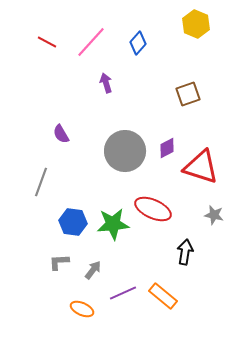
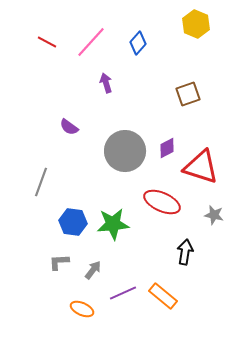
purple semicircle: moved 8 px right, 7 px up; rotated 24 degrees counterclockwise
red ellipse: moved 9 px right, 7 px up
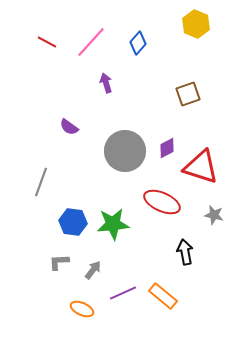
black arrow: rotated 20 degrees counterclockwise
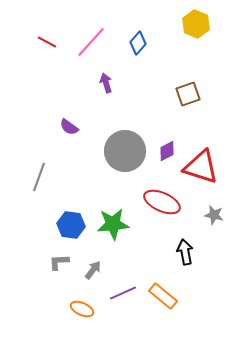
purple diamond: moved 3 px down
gray line: moved 2 px left, 5 px up
blue hexagon: moved 2 px left, 3 px down
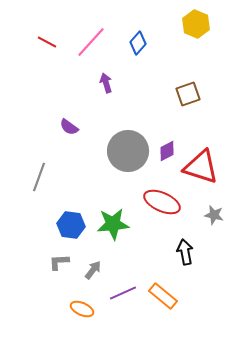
gray circle: moved 3 px right
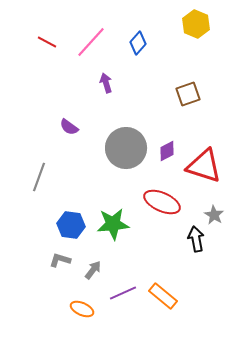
gray circle: moved 2 px left, 3 px up
red triangle: moved 3 px right, 1 px up
gray star: rotated 18 degrees clockwise
black arrow: moved 11 px right, 13 px up
gray L-shape: moved 1 px right, 2 px up; rotated 20 degrees clockwise
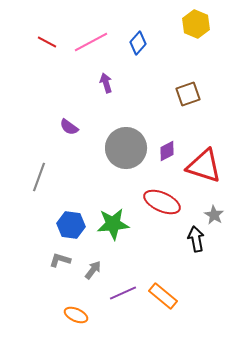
pink line: rotated 20 degrees clockwise
orange ellipse: moved 6 px left, 6 px down
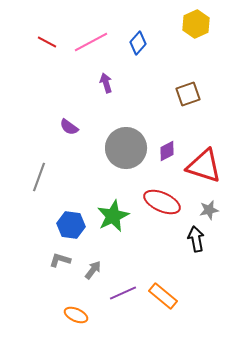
yellow hexagon: rotated 12 degrees clockwise
gray star: moved 5 px left, 5 px up; rotated 30 degrees clockwise
green star: moved 8 px up; rotated 20 degrees counterclockwise
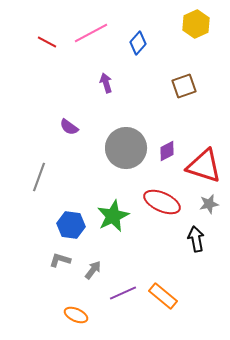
pink line: moved 9 px up
brown square: moved 4 px left, 8 px up
gray star: moved 6 px up
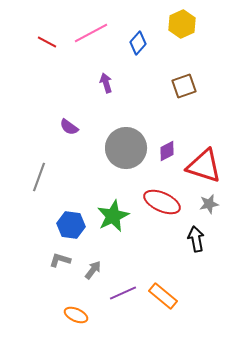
yellow hexagon: moved 14 px left
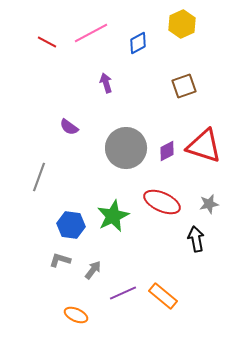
blue diamond: rotated 20 degrees clockwise
red triangle: moved 20 px up
